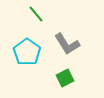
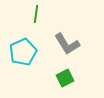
green line: rotated 48 degrees clockwise
cyan pentagon: moved 4 px left; rotated 12 degrees clockwise
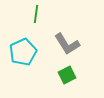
green square: moved 2 px right, 3 px up
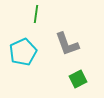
gray L-shape: rotated 12 degrees clockwise
green square: moved 11 px right, 4 px down
